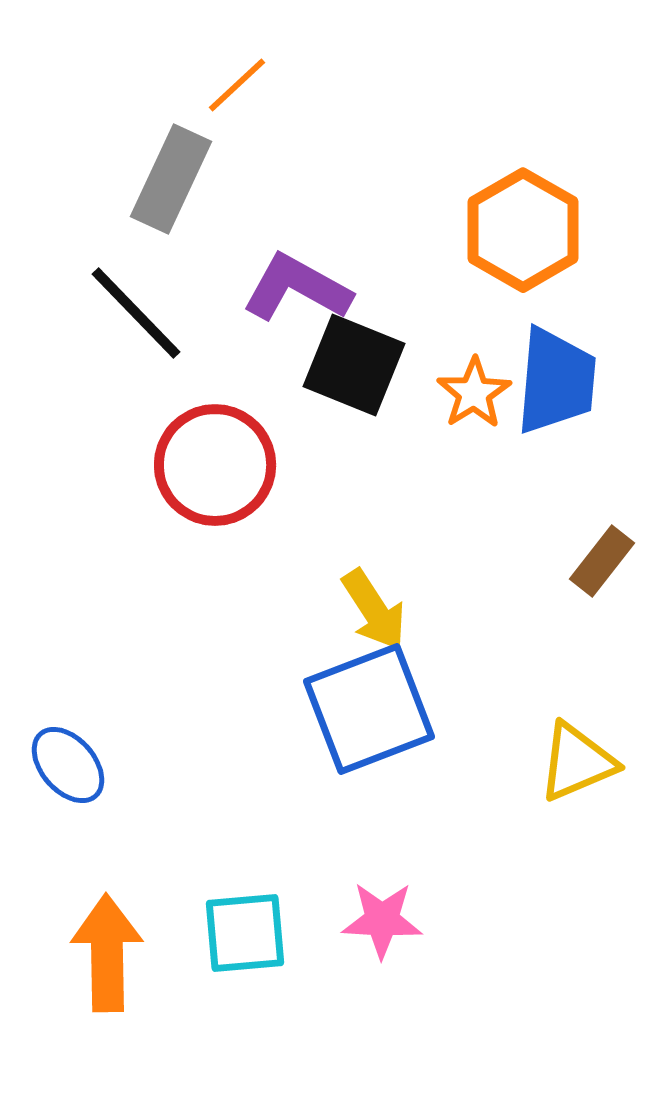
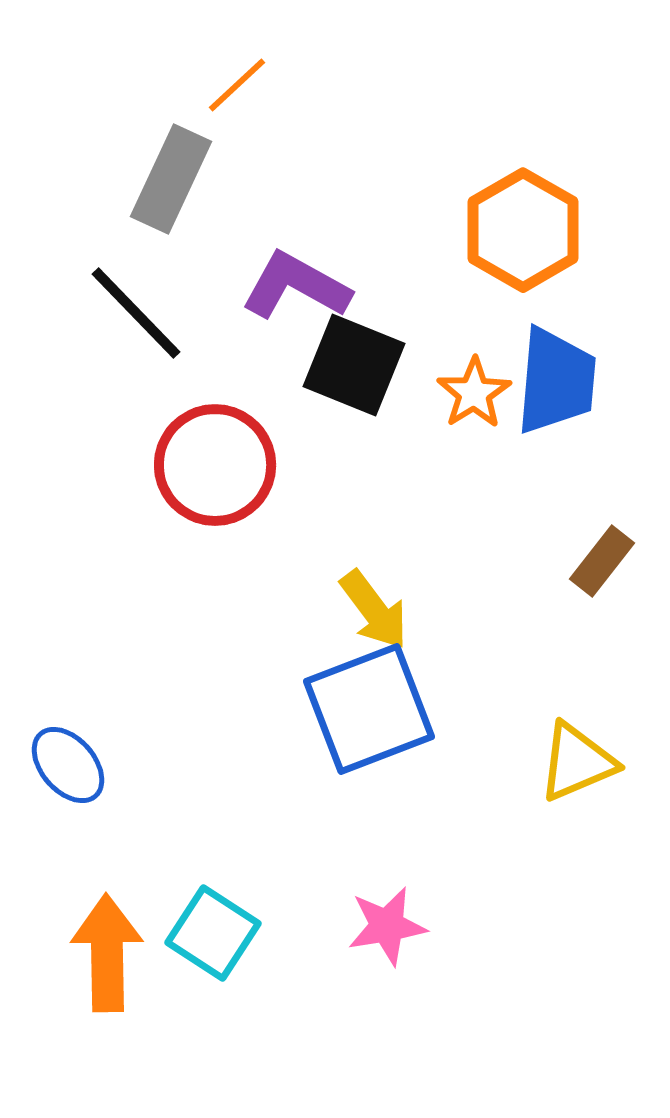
purple L-shape: moved 1 px left, 2 px up
yellow arrow: rotated 4 degrees counterclockwise
pink star: moved 5 px right, 6 px down; rotated 12 degrees counterclockwise
cyan square: moved 32 px left; rotated 38 degrees clockwise
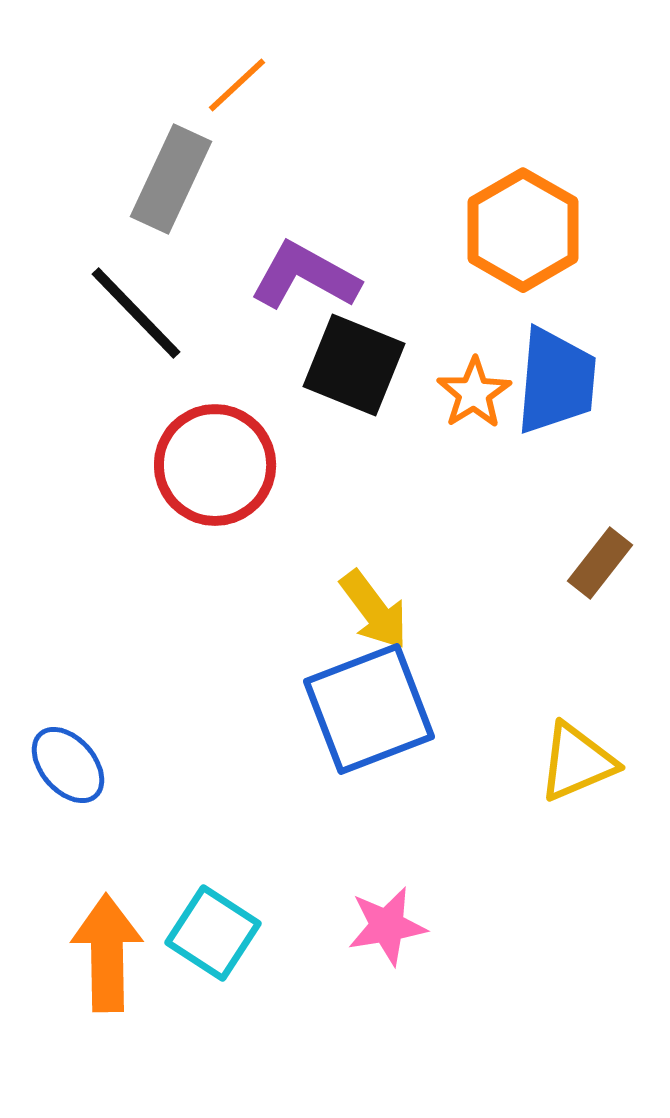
purple L-shape: moved 9 px right, 10 px up
brown rectangle: moved 2 px left, 2 px down
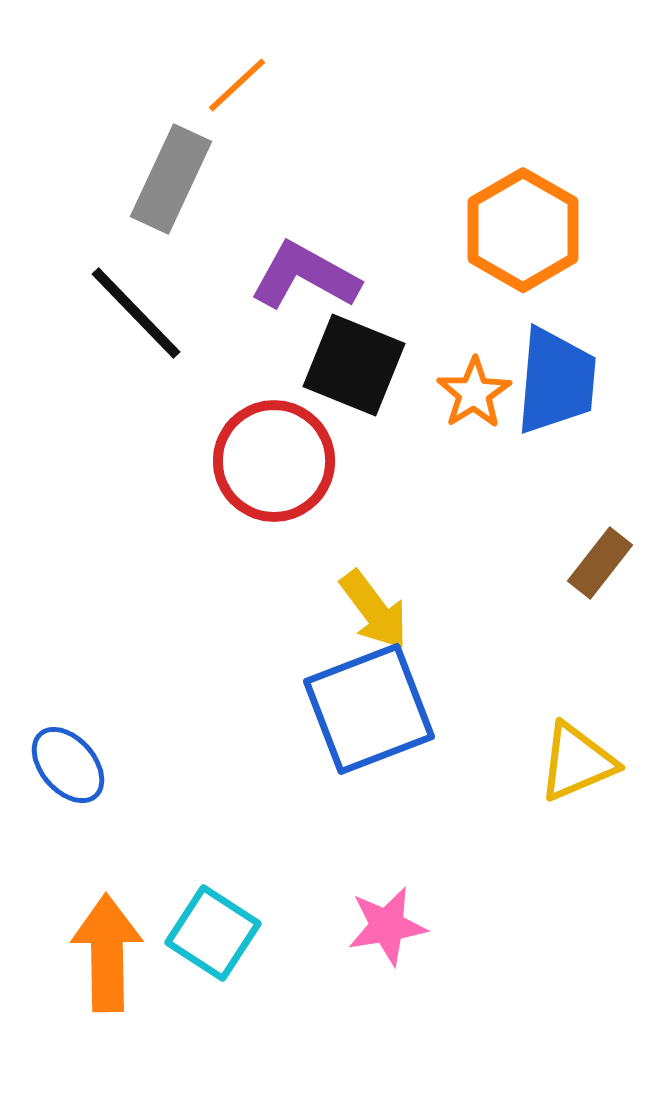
red circle: moved 59 px right, 4 px up
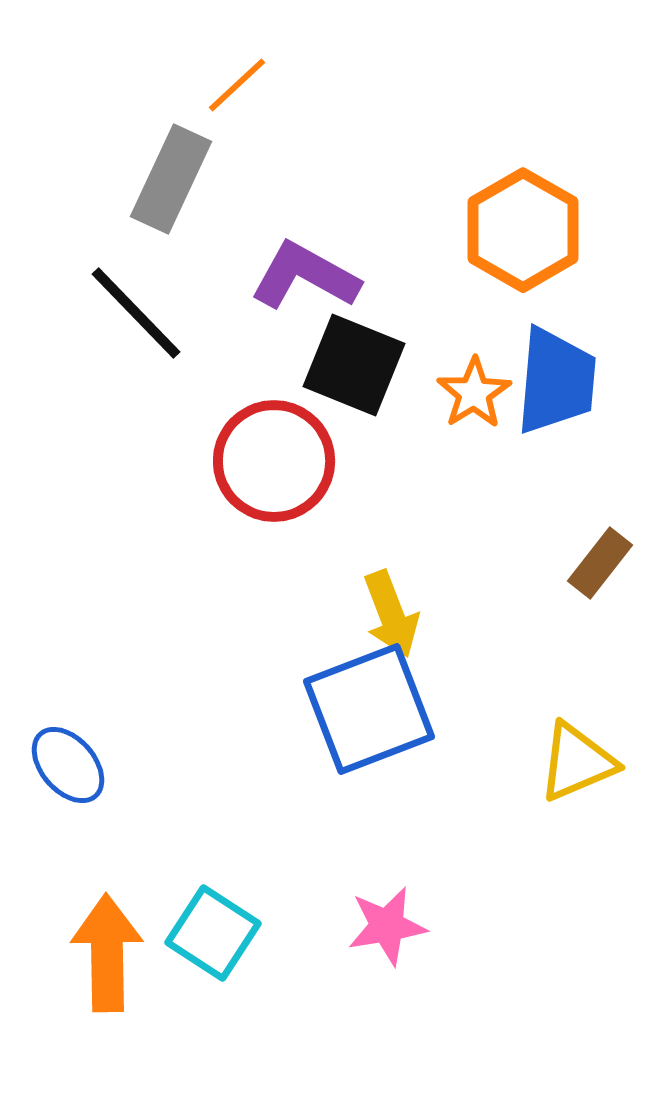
yellow arrow: moved 17 px right, 4 px down; rotated 16 degrees clockwise
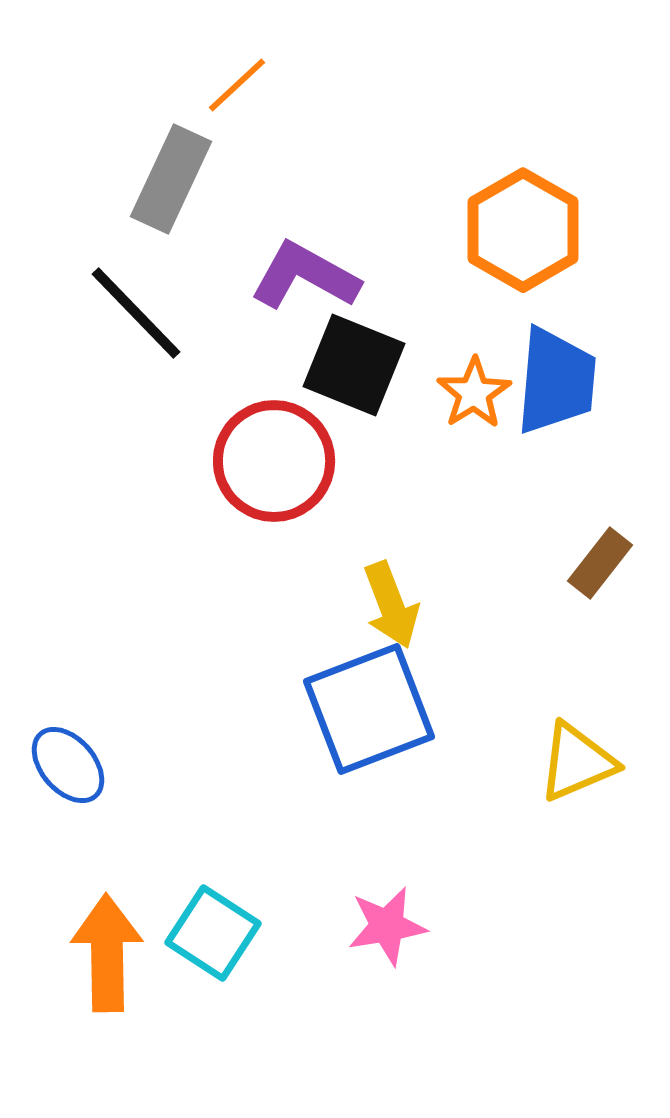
yellow arrow: moved 9 px up
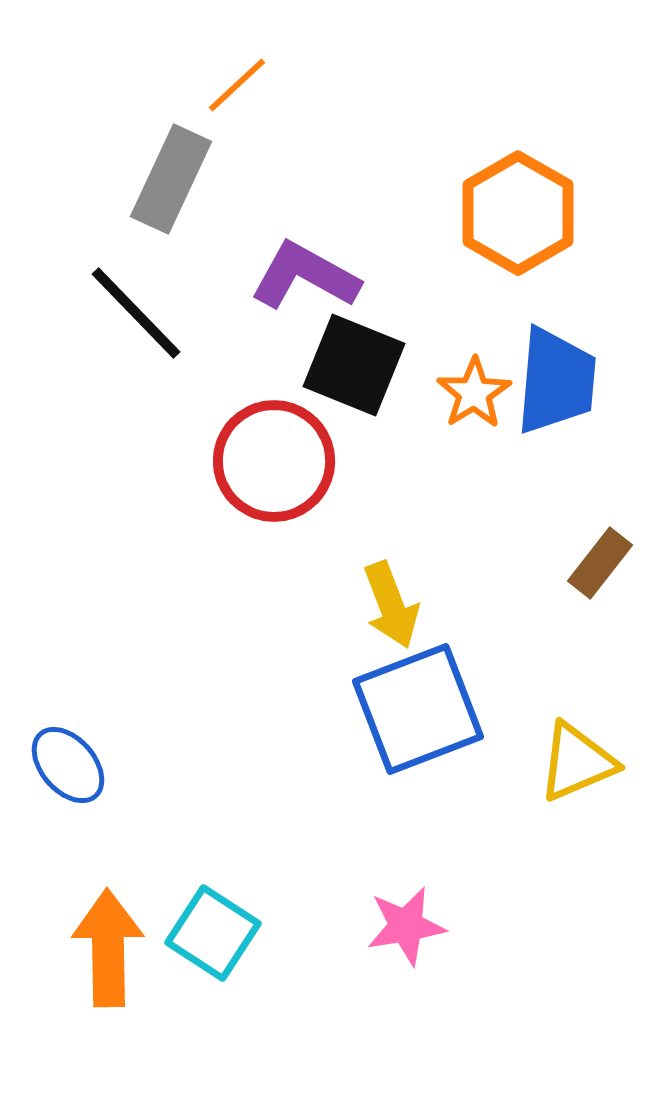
orange hexagon: moved 5 px left, 17 px up
blue square: moved 49 px right
pink star: moved 19 px right
orange arrow: moved 1 px right, 5 px up
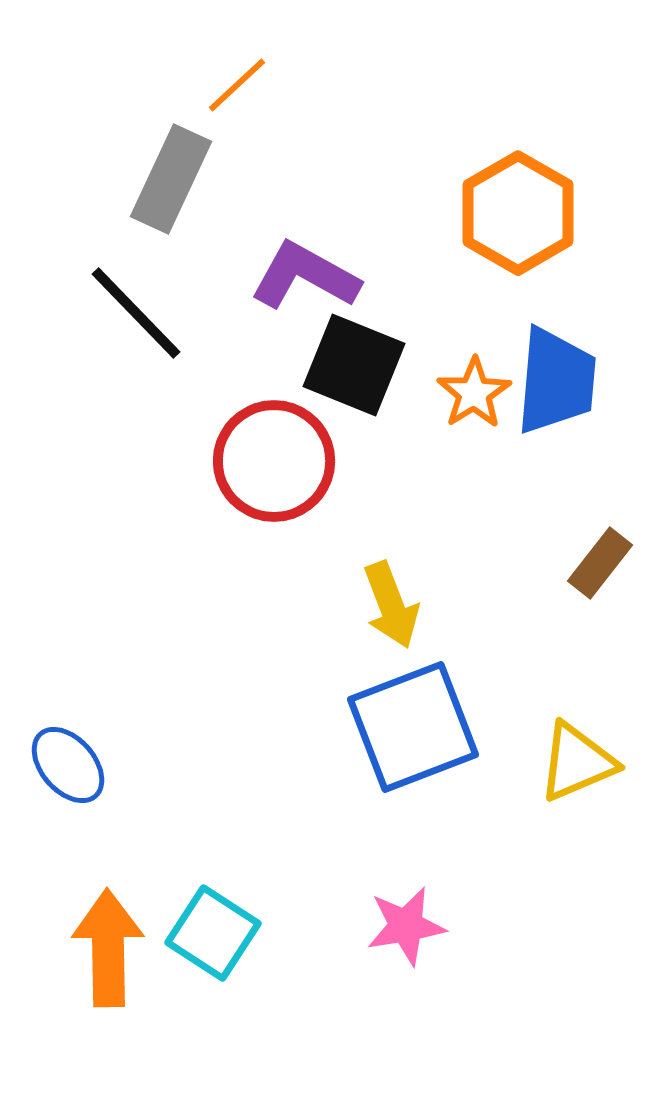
blue square: moved 5 px left, 18 px down
